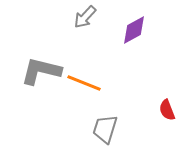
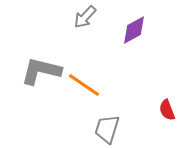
orange line: moved 2 px down; rotated 12 degrees clockwise
gray trapezoid: moved 2 px right
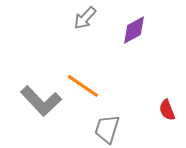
gray arrow: moved 1 px down
gray L-shape: moved 30 px down; rotated 147 degrees counterclockwise
orange line: moved 1 px left, 1 px down
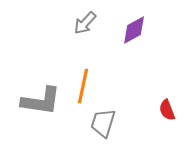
gray arrow: moved 5 px down
orange line: rotated 68 degrees clockwise
gray L-shape: rotated 39 degrees counterclockwise
gray trapezoid: moved 4 px left, 6 px up
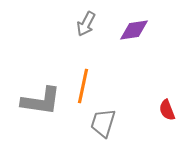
gray arrow: moved 1 px right, 1 px down; rotated 15 degrees counterclockwise
purple diamond: rotated 20 degrees clockwise
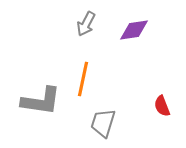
orange line: moved 7 px up
red semicircle: moved 5 px left, 4 px up
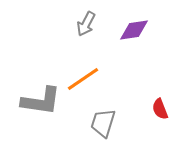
orange line: rotated 44 degrees clockwise
red semicircle: moved 2 px left, 3 px down
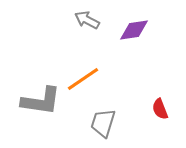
gray arrow: moved 1 px right, 4 px up; rotated 90 degrees clockwise
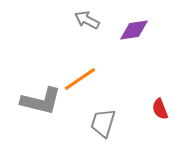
orange line: moved 3 px left
gray L-shape: rotated 6 degrees clockwise
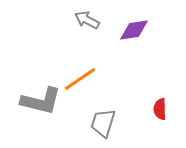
red semicircle: rotated 20 degrees clockwise
